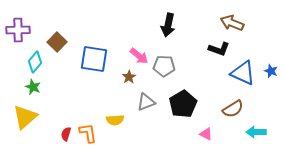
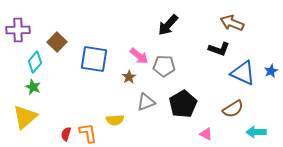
black arrow: rotated 30 degrees clockwise
blue star: rotated 24 degrees clockwise
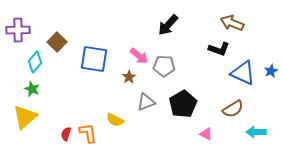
green star: moved 1 px left, 2 px down
yellow semicircle: rotated 30 degrees clockwise
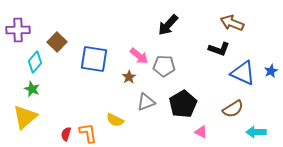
pink triangle: moved 5 px left, 2 px up
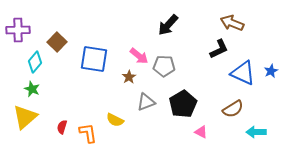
black L-shape: rotated 45 degrees counterclockwise
red semicircle: moved 4 px left, 7 px up
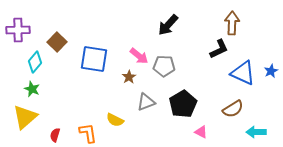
brown arrow: rotated 70 degrees clockwise
red semicircle: moved 7 px left, 8 px down
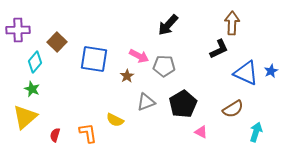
pink arrow: rotated 12 degrees counterclockwise
blue triangle: moved 3 px right
brown star: moved 2 px left, 1 px up
cyan arrow: rotated 108 degrees clockwise
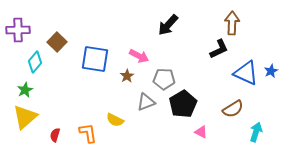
blue square: moved 1 px right
gray pentagon: moved 13 px down
green star: moved 7 px left, 1 px down; rotated 21 degrees clockwise
